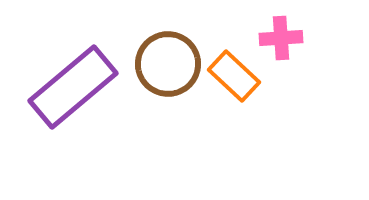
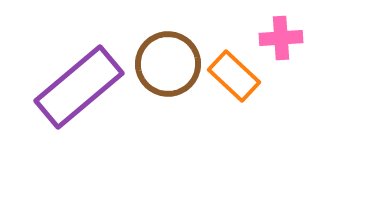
purple rectangle: moved 6 px right
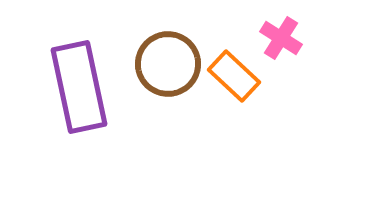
pink cross: rotated 36 degrees clockwise
purple rectangle: rotated 62 degrees counterclockwise
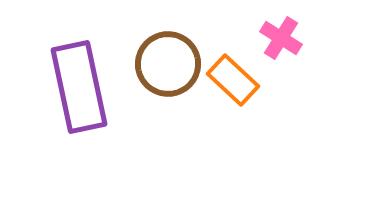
orange rectangle: moved 1 px left, 4 px down
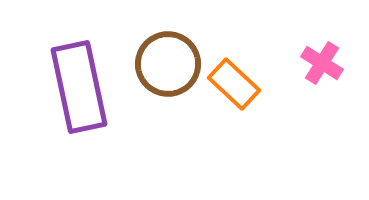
pink cross: moved 41 px right, 25 px down
orange rectangle: moved 1 px right, 4 px down
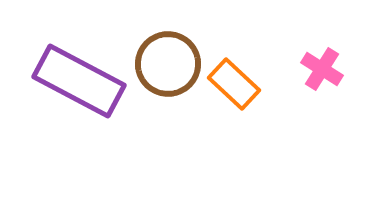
pink cross: moved 6 px down
purple rectangle: moved 6 px up; rotated 50 degrees counterclockwise
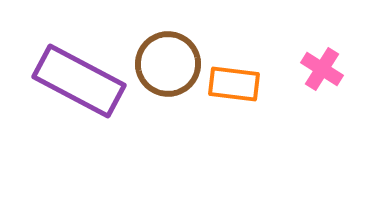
orange rectangle: rotated 36 degrees counterclockwise
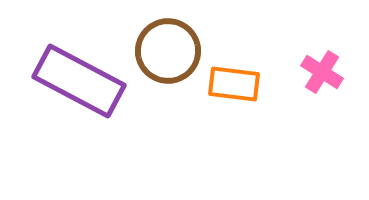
brown circle: moved 13 px up
pink cross: moved 3 px down
